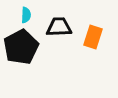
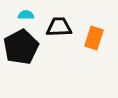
cyan semicircle: rotated 91 degrees counterclockwise
orange rectangle: moved 1 px right, 1 px down
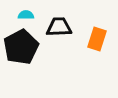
orange rectangle: moved 3 px right, 1 px down
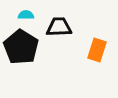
orange rectangle: moved 11 px down
black pentagon: rotated 12 degrees counterclockwise
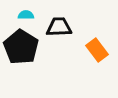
orange rectangle: rotated 55 degrees counterclockwise
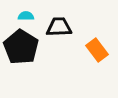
cyan semicircle: moved 1 px down
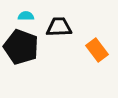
black pentagon: rotated 12 degrees counterclockwise
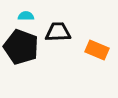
black trapezoid: moved 1 px left, 5 px down
orange rectangle: rotated 30 degrees counterclockwise
